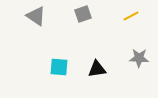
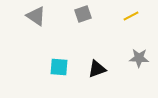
black triangle: rotated 12 degrees counterclockwise
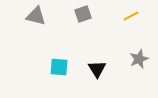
gray triangle: rotated 20 degrees counterclockwise
gray star: moved 1 px down; rotated 24 degrees counterclockwise
black triangle: rotated 42 degrees counterclockwise
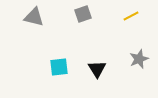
gray triangle: moved 2 px left, 1 px down
cyan square: rotated 12 degrees counterclockwise
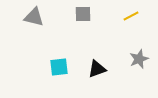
gray square: rotated 18 degrees clockwise
black triangle: rotated 42 degrees clockwise
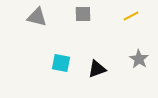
gray triangle: moved 3 px right
gray star: rotated 18 degrees counterclockwise
cyan square: moved 2 px right, 4 px up; rotated 18 degrees clockwise
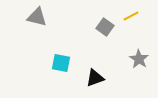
gray square: moved 22 px right, 13 px down; rotated 36 degrees clockwise
black triangle: moved 2 px left, 9 px down
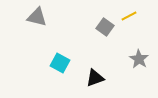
yellow line: moved 2 px left
cyan square: moved 1 px left; rotated 18 degrees clockwise
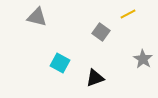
yellow line: moved 1 px left, 2 px up
gray square: moved 4 px left, 5 px down
gray star: moved 4 px right
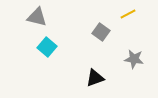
gray star: moved 9 px left; rotated 24 degrees counterclockwise
cyan square: moved 13 px left, 16 px up; rotated 12 degrees clockwise
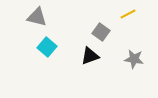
black triangle: moved 5 px left, 22 px up
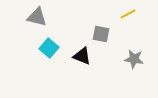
gray square: moved 2 px down; rotated 24 degrees counterclockwise
cyan square: moved 2 px right, 1 px down
black triangle: moved 8 px left; rotated 42 degrees clockwise
